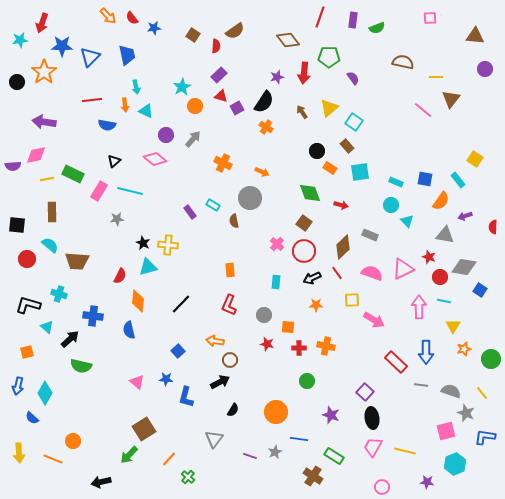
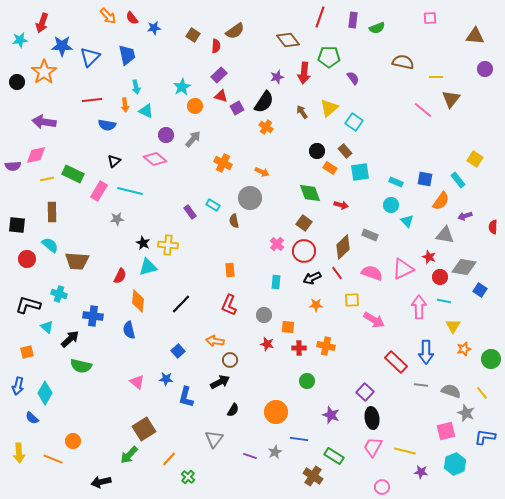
brown rectangle at (347, 146): moved 2 px left, 5 px down
purple star at (427, 482): moved 6 px left, 10 px up
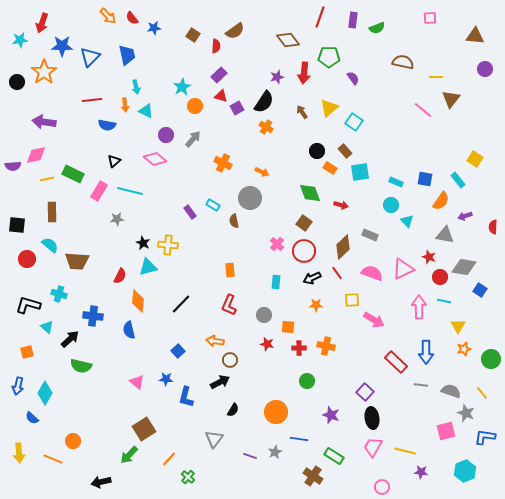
yellow triangle at (453, 326): moved 5 px right
cyan hexagon at (455, 464): moved 10 px right, 7 px down
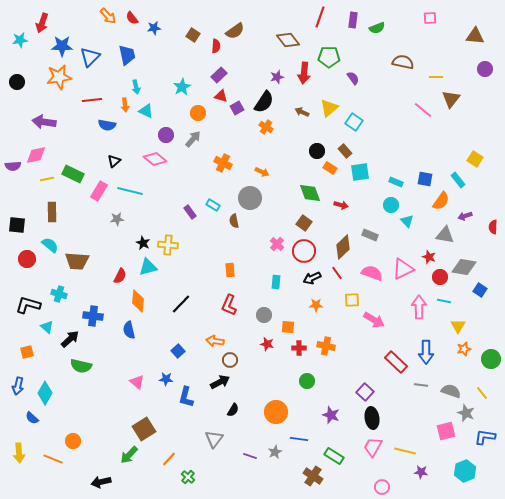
orange star at (44, 72): moved 15 px right, 5 px down; rotated 25 degrees clockwise
orange circle at (195, 106): moved 3 px right, 7 px down
brown arrow at (302, 112): rotated 32 degrees counterclockwise
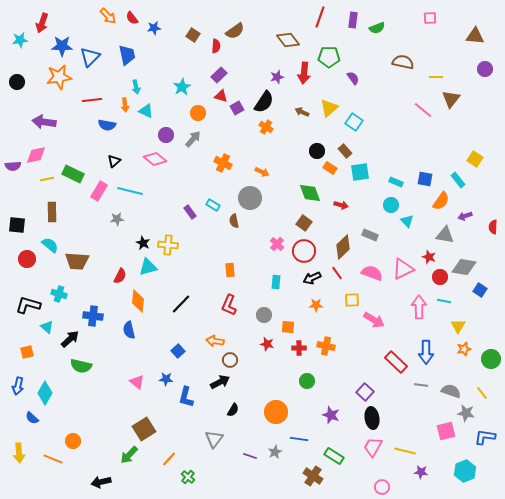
gray star at (466, 413): rotated 12 degrees counterclockwise
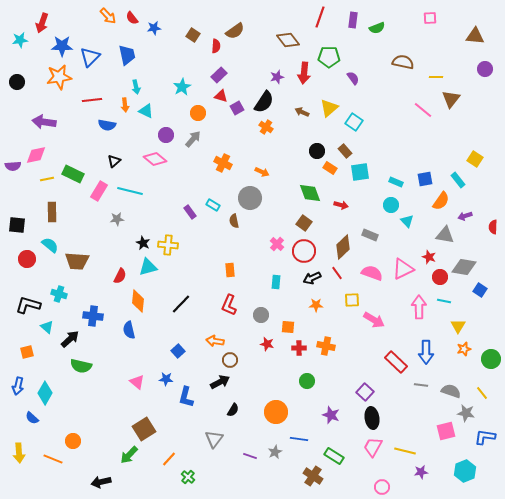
blue square at (425, 179): rotated 21 degrees counterclockwise
gray circle at (264, 315): moved 3 px left
purple star at (421, 472): rotated 16 degrees counterclockwise
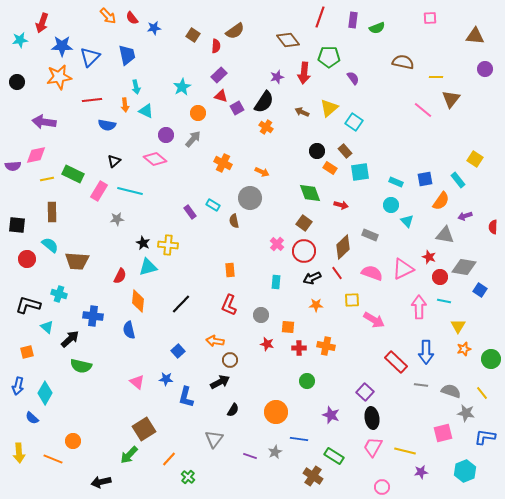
pink square at (446, 431): moved 3 px left, 2 px down
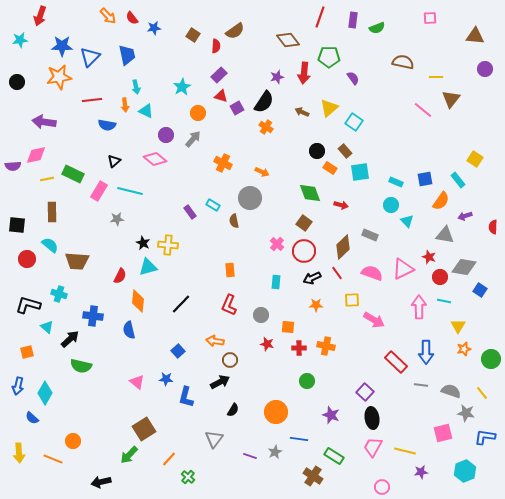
red arrow at (42, 23): moved 2 px left, 7 px up
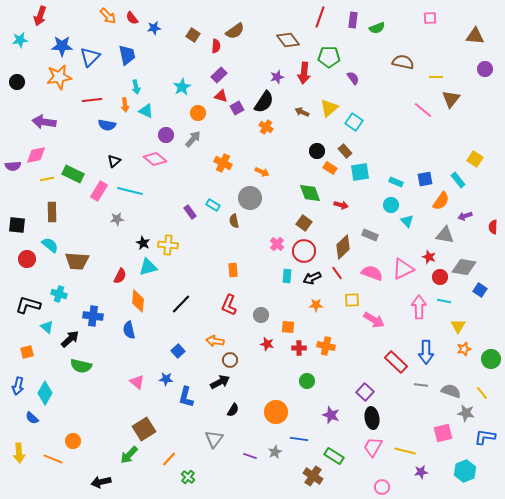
orange rectangle at (230, 270): moved 3 px right
cyan rectangle at (276, 282): moved 11 px right, 6 px up
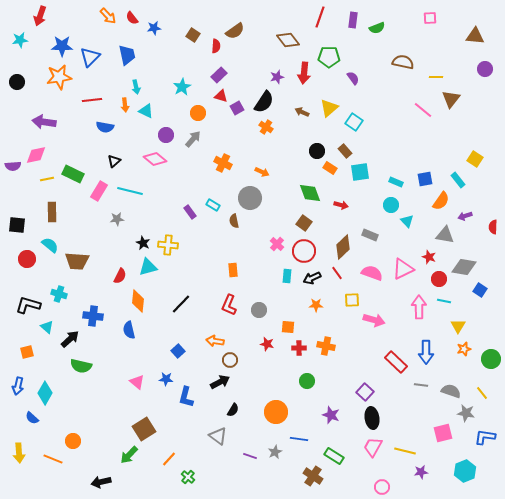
blue semicircle at (107, 125): moved 2 px left, 2 px down
red circle at (440, 277): moved 1 px left, 2 px down
gray circle at (261, 315): moved 2 px left, 5 px up
pink arrow at (374, 320): rotated 15 degrees counterclockwise
gray triangle at (214, 439): moved 4 px right, 3 px up; rotated 30 degrees counterclockwise
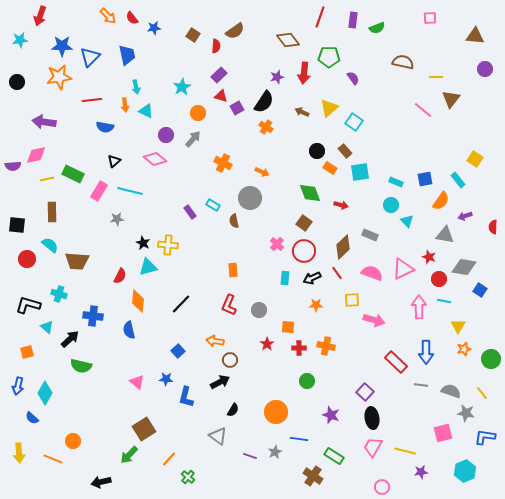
cyan rectangle at (287, 276): moved 2 px left, 2 px down
red star at (267, 344): rotated 24 degrees clockwise
